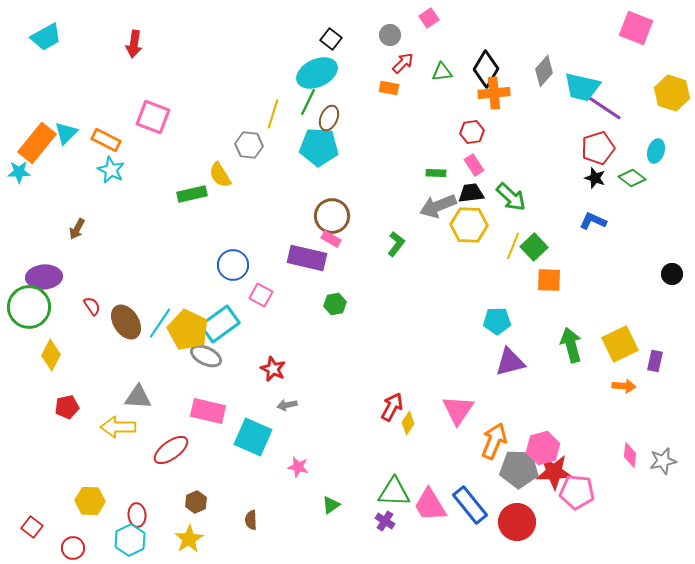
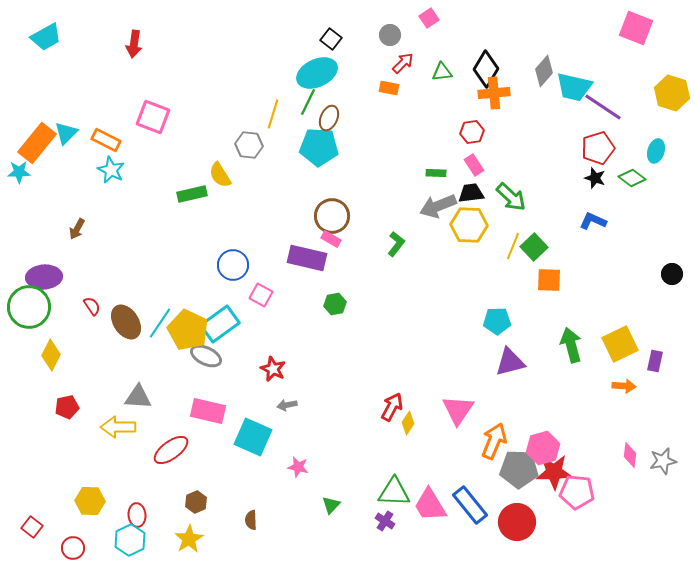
cyan trapezoid at (582, 87): moved 8 px left
green triangle at (331, 505): rotated 12 degrees counterclockwise
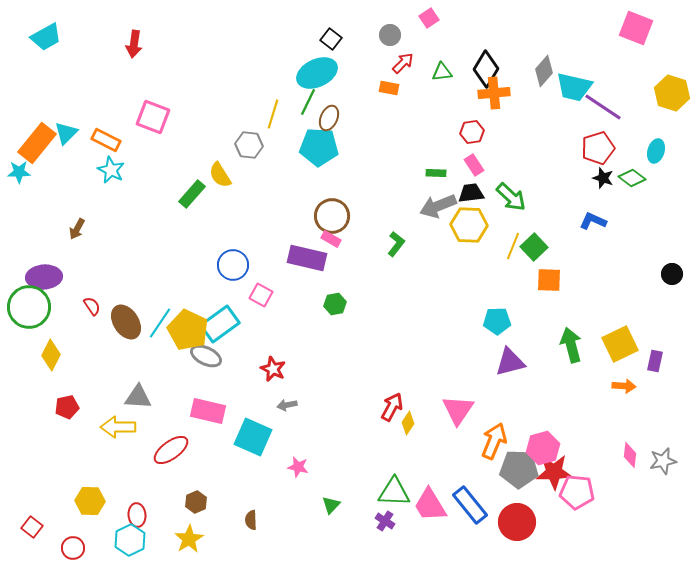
black star at (595, 178): moved 8 px right
green rectangle at (192, 194): rotated 36 degrees counterclockwise
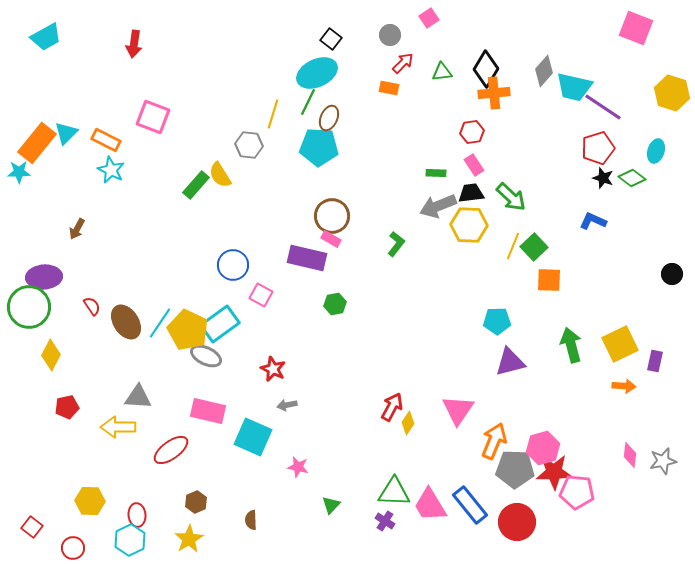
green rectangle at (192, 194): moved 4 px right, 9 px up
gray pentagon at (519, 469): moved 4 px left
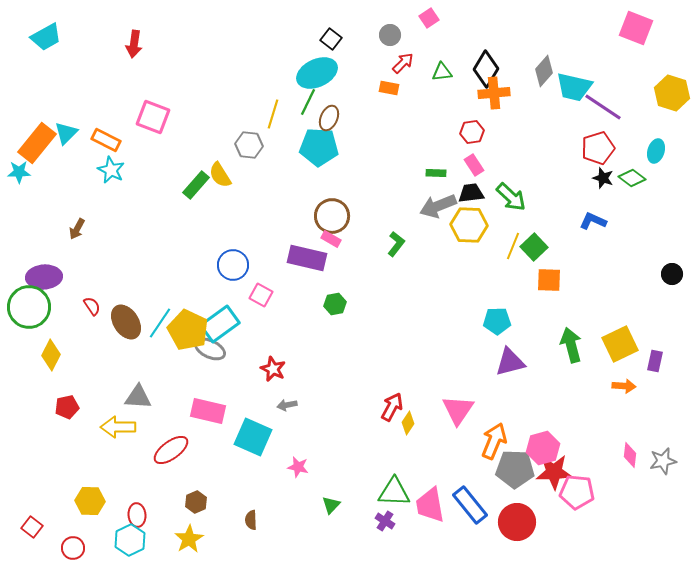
gray ellipse at (206, 356): moved 4 px right, 7 px up
pink trapezoid at (430, 505): rotated 21 degrees clockwise
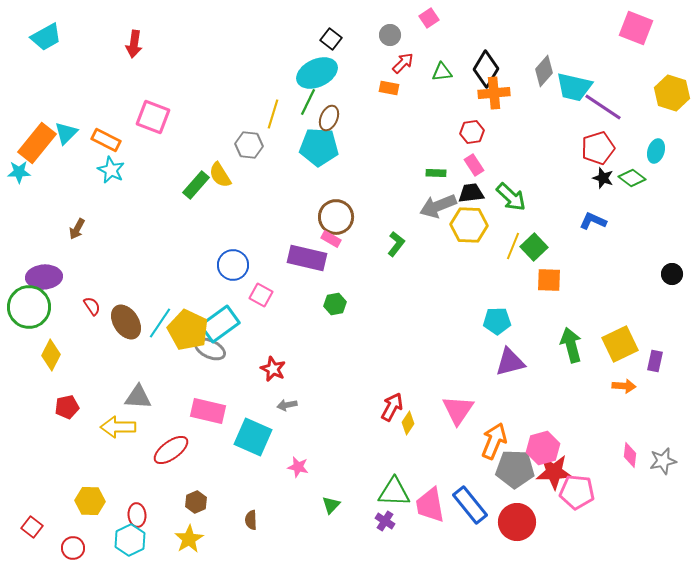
brown circle at (332, 216): moved 4 px right, 1 px down
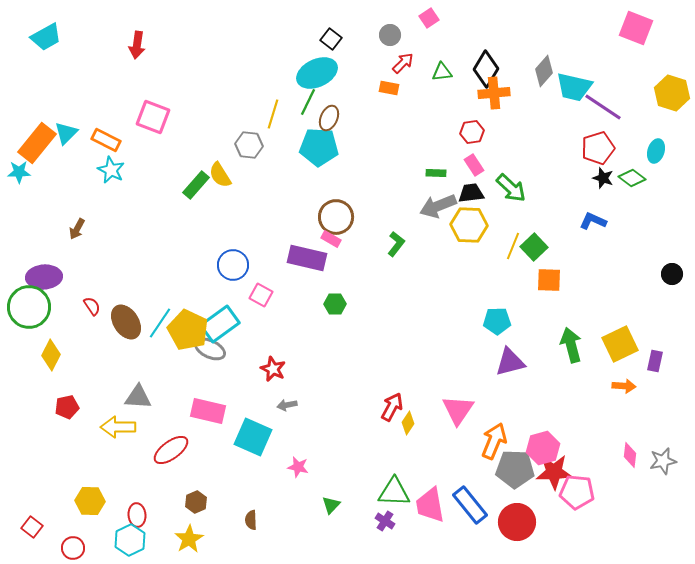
red arrow at (134, 44): moved 3 px right, 1 px down
green arrow at (511, 197): moved 9 px up
green hexagon at (335, 304): rotated 10 degrees clockwise
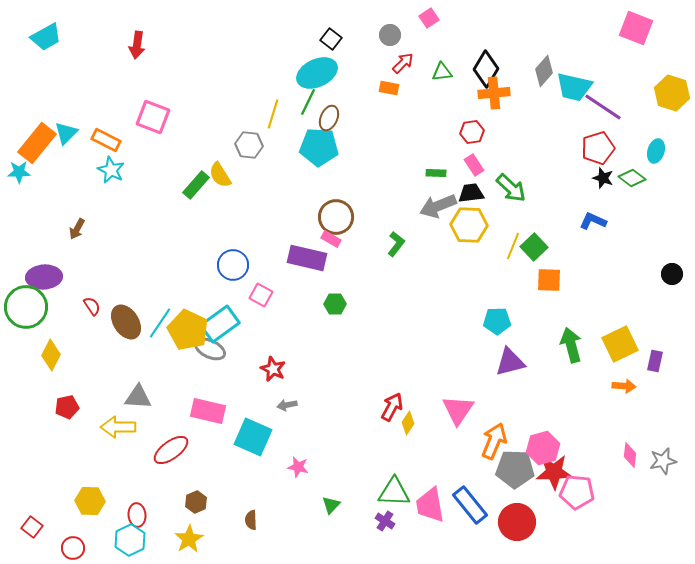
green circle at (29, 307): moved 3 px left
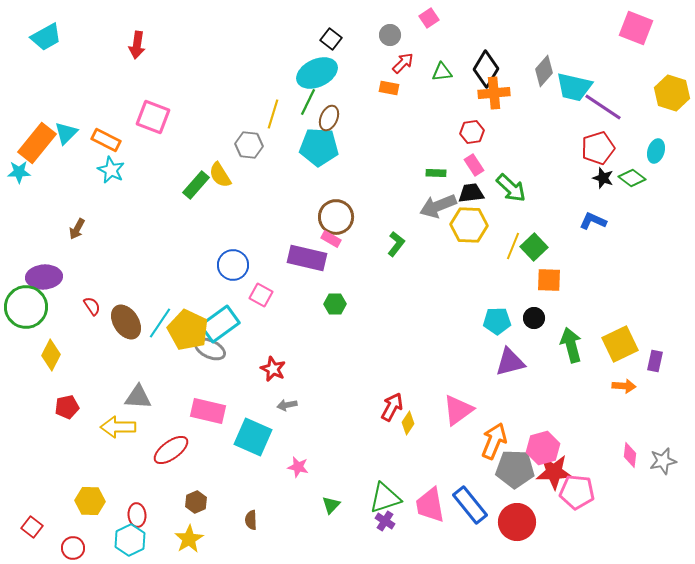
black circle at (672, 274): moved 138 px left, 44 px down
pink triangle at (458, 410): rotated 20 degrees clockwise
green triangle at (394, 492): moved 9 px left, 6 px down; rotated 20 degrees counterclockwise
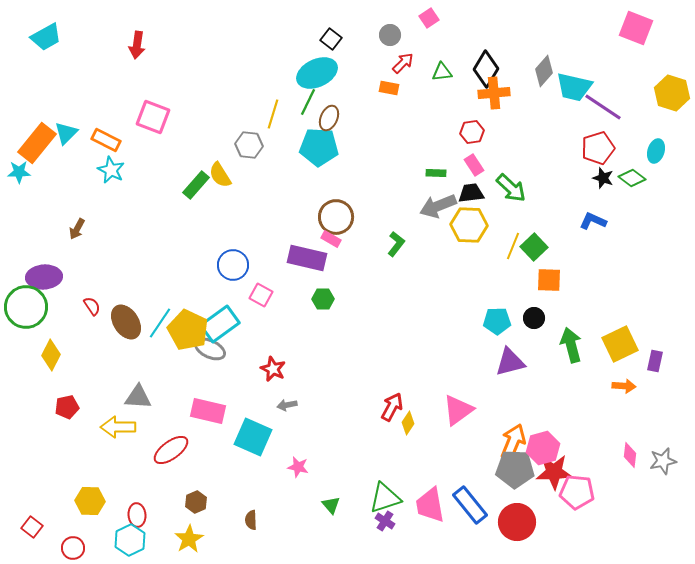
green hexagon at (335, 304): moved 12 px left, 5 px up
orange arrow at (494, 441): moved 19 px right, 1 px down
green triangle at (331, 505): rotated 24 degrees counterclockwise
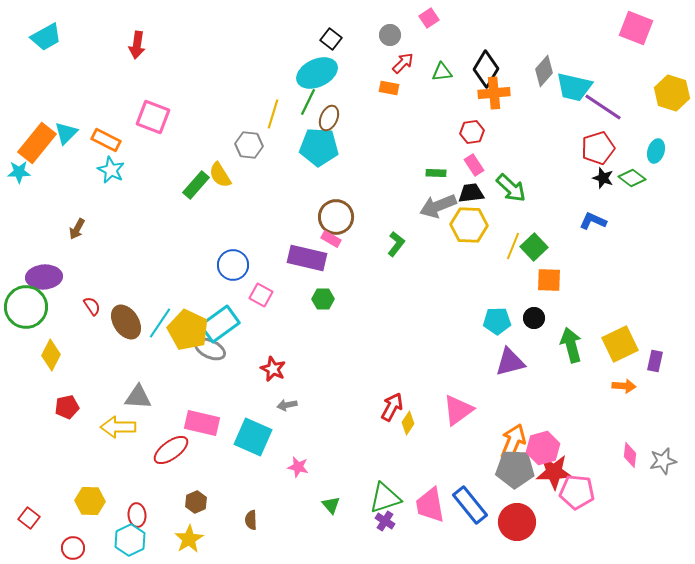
pink rectangle at (208, 411): moved 6 px left, 12 px down
red square at (32, 527): moved 3 px left, 9 px up
